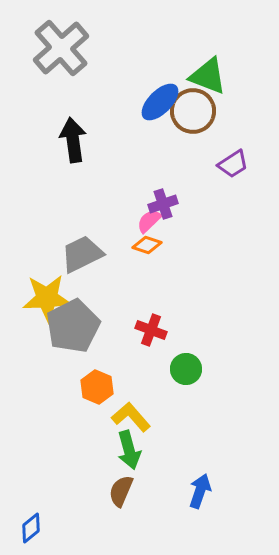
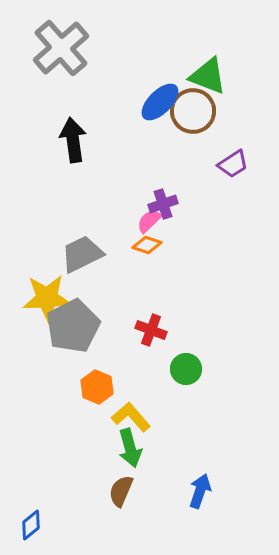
green arrow: moved 1 px right, 2 px up
blue diamond: moved 3 px up
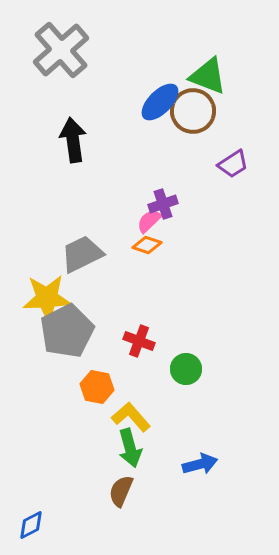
gray cross: moved 2 px down
gray pentagon: moved 6 px left, 5 px down
red cross: moved 12 px left, 11 px down
orange hexagon: rotated 12 degrees counterclockwise
blue arrow: moved 27 px up; rotated 56 degrees clockwise
blue diamond: rotated 12 degrees clockwise
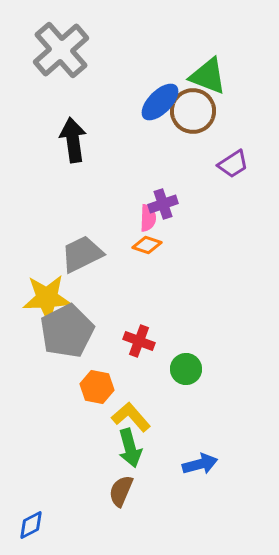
pink semicircle: moved 1 px left, 3 px up; rotated 136 degrees clockwise
